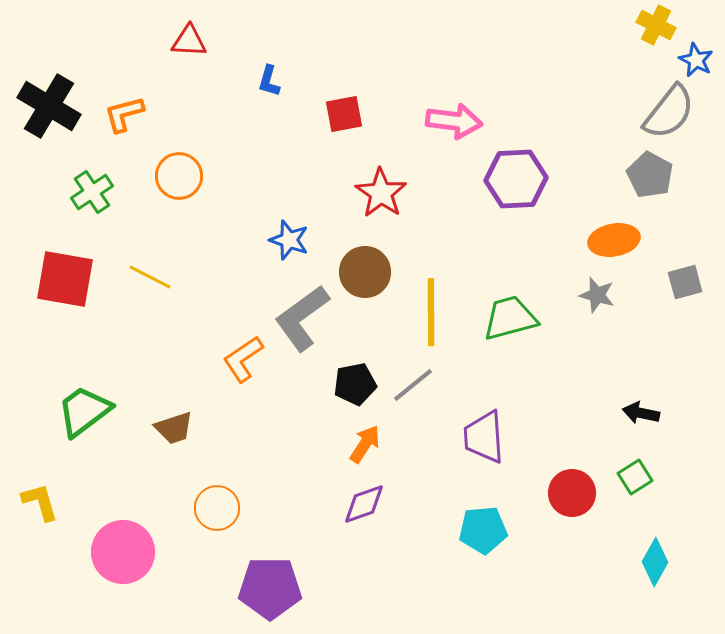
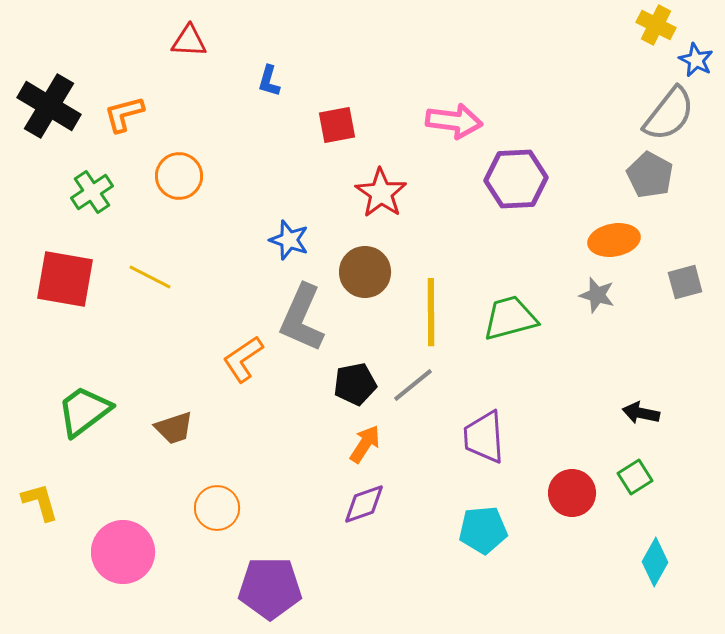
gray semicircle at (669, 112): moved 2 px down
red square at (344, 114): moved 7 px left, 11 px down
gray L-shape at (302, 318): rotated 30 degrees counterclockwise
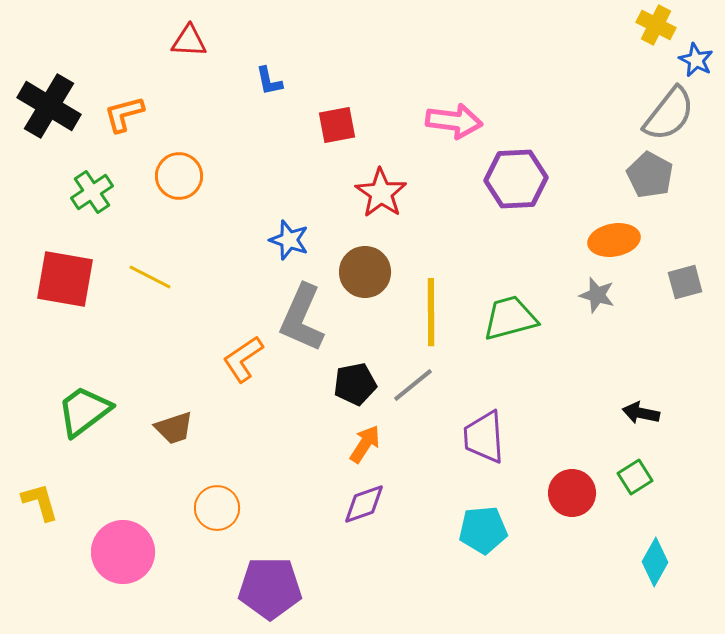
blue L-shape at (269, 81): rotated 28 degrees counterclockwise
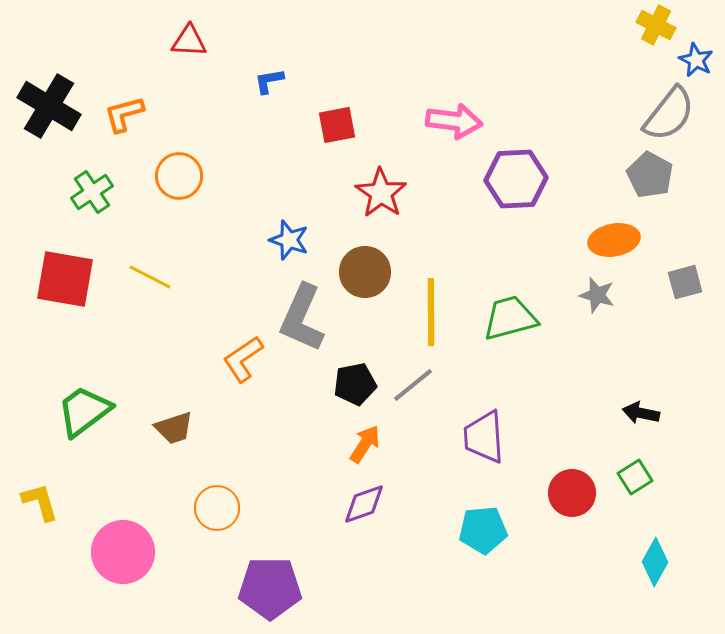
blue L-shape at (269, 81): rotated 92 degrees clockwise
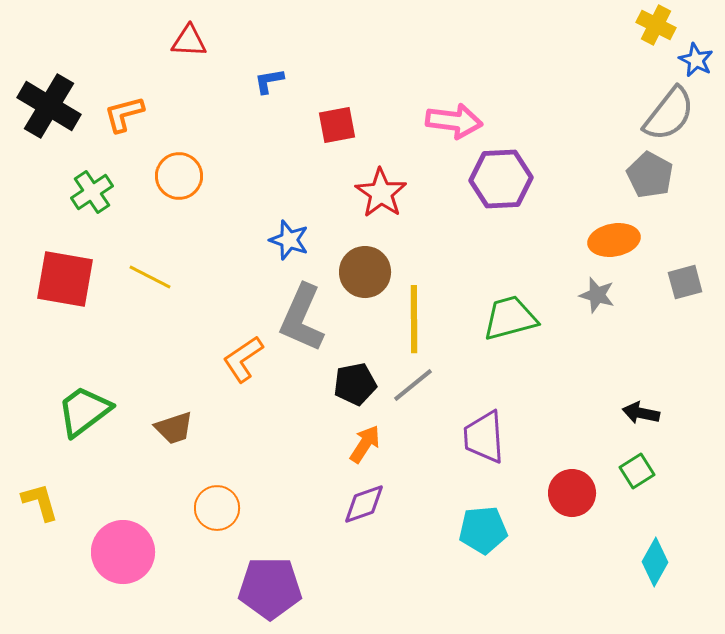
purple hexagon at (516, 179): moved 15 px left
yellow line at (431, 312): moved 17 px left, 7 px down
green square at (635, 477): moved 2 px right, 6 px up
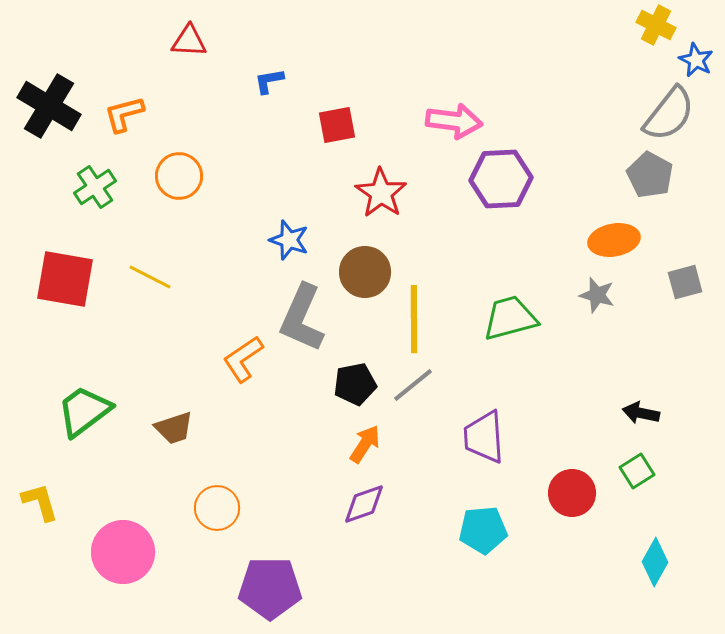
green cross at (92, 192): moved 3 px right, 5 px up
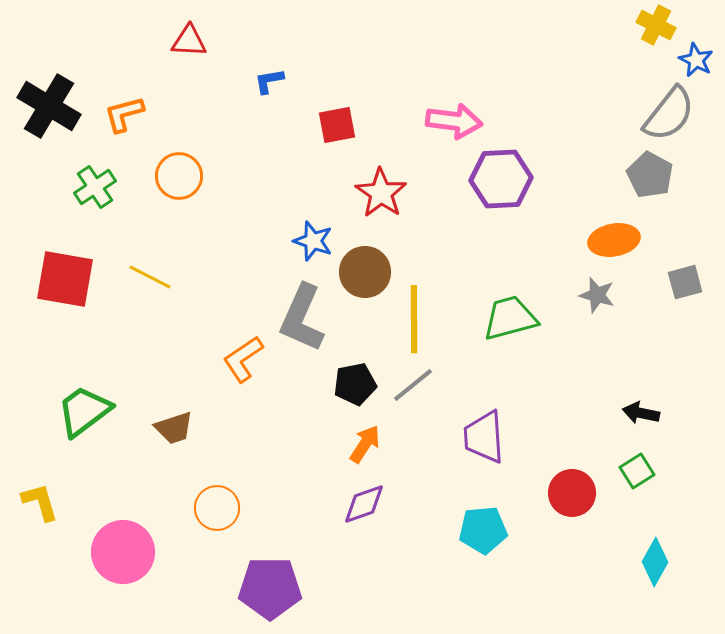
blue star at (289, 240): moved 24 px right, 1 px down
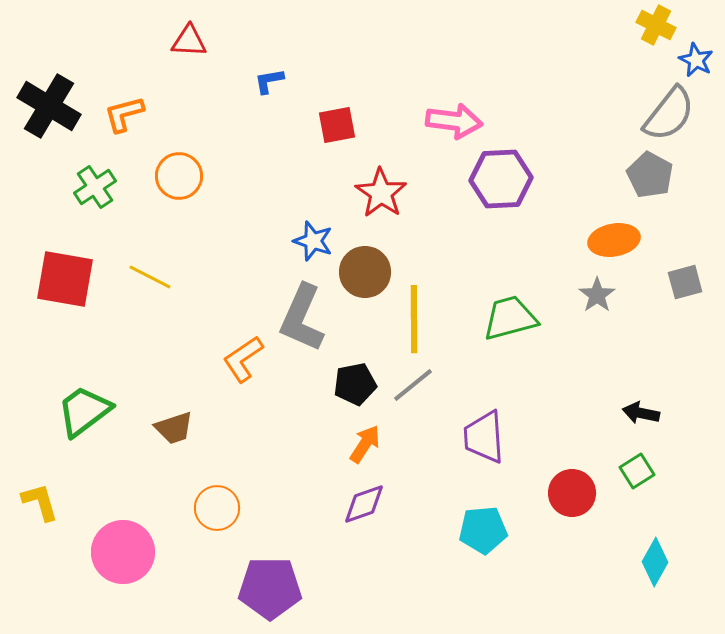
gray star at (597, 295): rotated 21 degrees clockwise
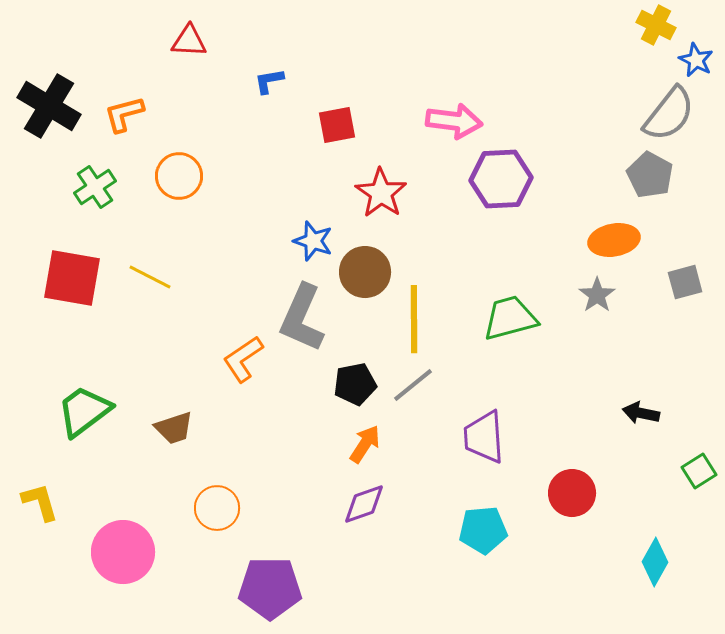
red square at (65, 279): moved 7 px right, 1 px up
green square at (637, 471): moved 62 px right
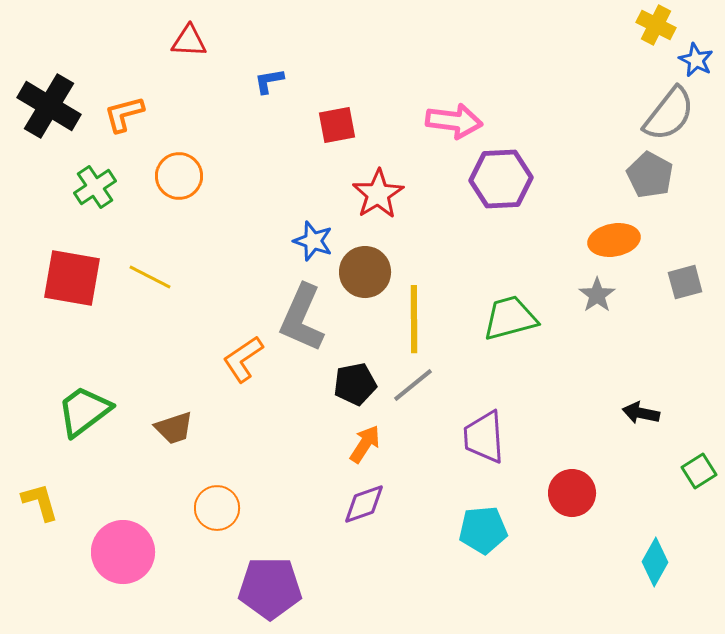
red star at (381, 193): moved 3 px left, 1 px down; rotated 6 degrees clockwise
